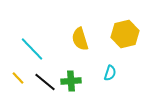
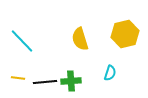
cyan line: moved 10 px left, 8 px up
yellow line: rotated 40 degrees counterclockwise
black line: rotated 45 degrees counterclockwise
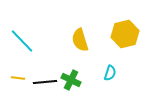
yellow semicircle: moved 1 px down
green cross: moved 1 px up; rotated 30 degrees clockwise
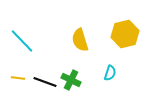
black line: rotated 25 degrees clockwise
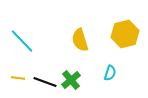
green cross: rotated 24 degrees clockwise
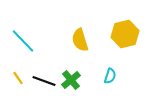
cyan line: moved 1 px right
cyan semicircle: moved 3 px down
yellow line: rotated 48 degrees clockwise
black line: moved 1 px left, 1 px up
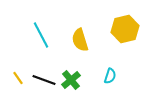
yellow hexagon: moved 5 px up
cyan line: moved 18 px right, 6 px up; rotated 16 degrees clockwise
black line: moved 1 px up
